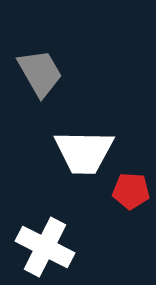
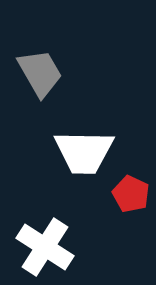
red pentagon: moved 3 px down; rotated 21 degrees clockwise
white cross: rotated 6 degrees clockwise
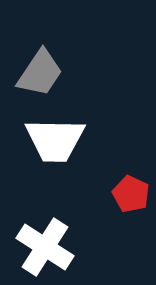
gray trapezoid: rotated 64 degrees clockwise
white trapezoid: moved 29 px left, 12 px up
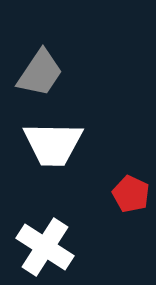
white trapezoid: moved 2 px left, 4 px down
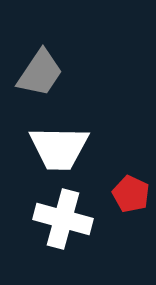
white trapezoid: moved 6 px right, 4 px down
white cross: moved 18 px right, 28 px up; rotated 18 degrees counterclockwise
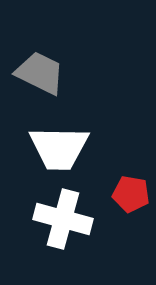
gray trapezoid: rotated 98 degrees counterclockwise
red pentagon: rotated 15 degrees counterclockwise
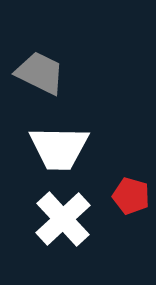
red pentagon: moved 2 px down; rotated 6 degrees clockwise
white cross: rotated 32 degrees clockwise
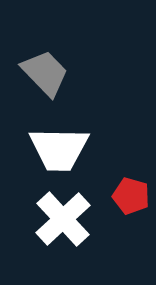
gray trapezoid: moved 5 px right; rotated 20 degrees clockwise
white trapezoid: moved 1 px down
